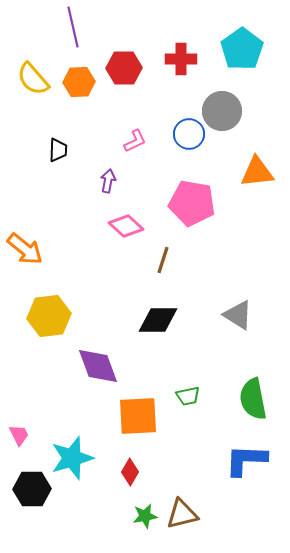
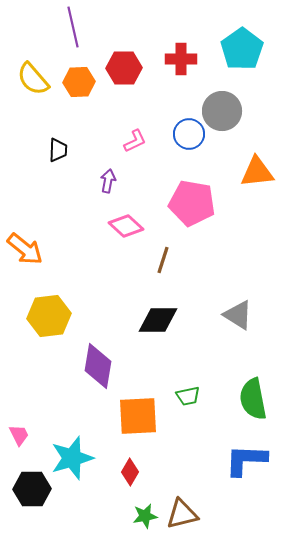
purple diamond: rotated 30 degrees clockwise
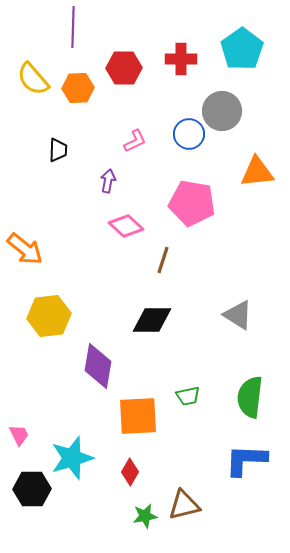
purple line: rotated 15 degrees clockwise
orange hexagon: moved 1 px left, 6 px down
black diamond: moved 6 px left
green semicircle: moved 3 px left, 2 px up; rotated 18 degrees clockwise
brown triangle: moved 2 px right, 9 px up
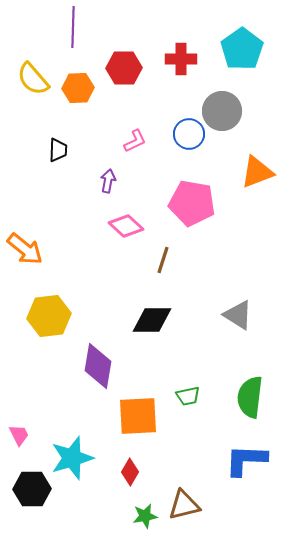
orange triangle: rotated 15 degrees counterclockwise
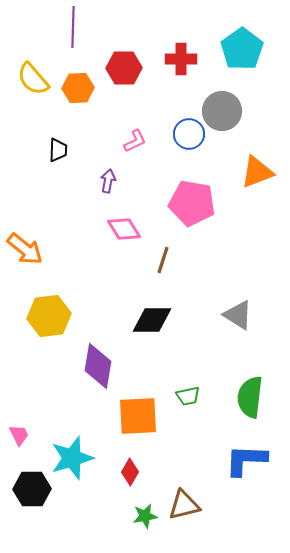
pink diamond: moved 2 px left, 3 px down; rotated 16 degrees clockwise
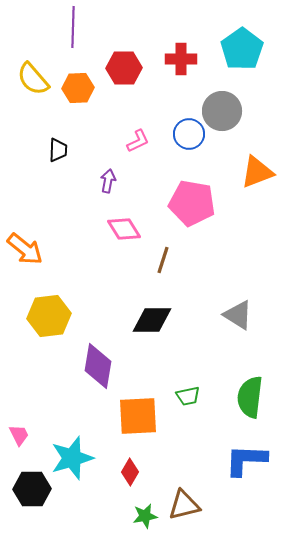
pink L-shape: moved 3 px right
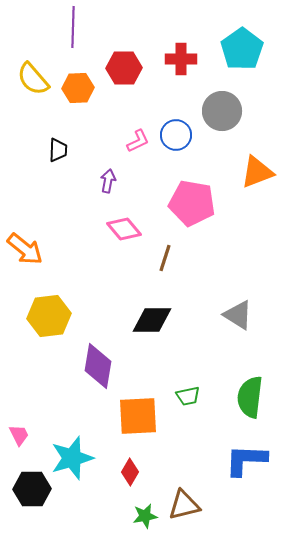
blue circle: moved 13 px left, 1 px down
pink diamond: rotated 8 degrees counterclockwise
brown line: moved 2 px right, 2 px up
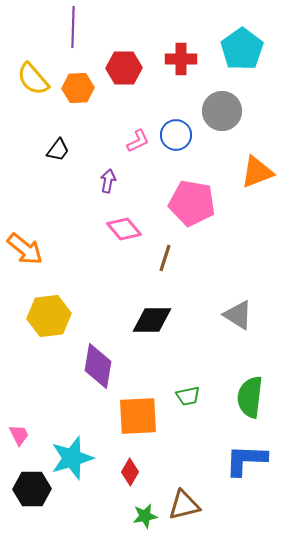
black trapezoid: rotated 35 degrees clockwise
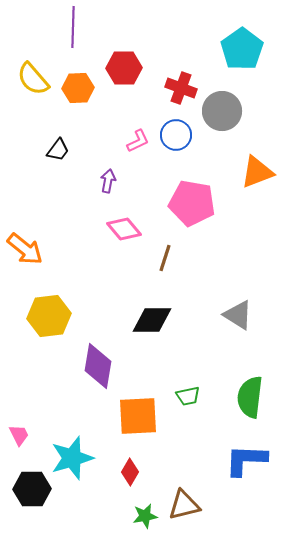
red cross: moved 29 px down; rotated 20 degrees clockwise
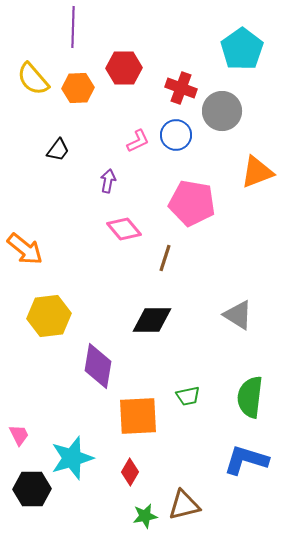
blue L-shape: rotated 15 degrees clockwise
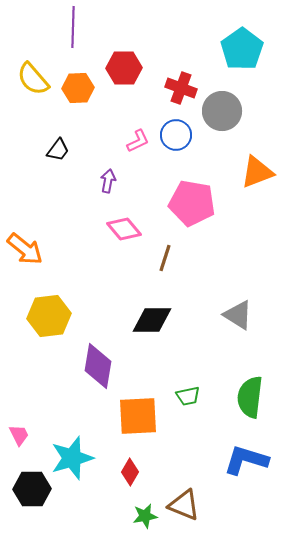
brown triangle: rotated 36 degrees clockwise
